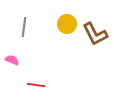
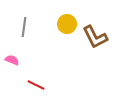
brown L-shape: moved 3 px down
red line: rotated 18 degrees clockwise
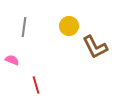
yellow circle: moved 2 px right, 2 px down
brown L-shape: moved 10 px down
red line: rotated 48 degrees clockwise
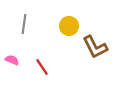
gray line: moved 3 px up
red line: moved 6 px right, 18 px up; rotated 18 degrees counterclockwise
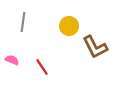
gray line: moved 1 px left, 2 px up
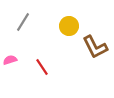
gray line: rotated 24 degrees clockwise
pink semicircle: moved 2 px left; rotated 40 degrees counterclockwise
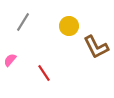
brown L-shape: moved 1 px right
pink semicircle: rotated 32 degrees counterclockwise
red line: moved 2 px right, 6 px down
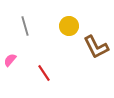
gray line: moved 2 px right, 4 px down; rotated 48 degrees counterclockwise
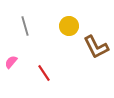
pink semicircle: moved 1 px right, 2 px down
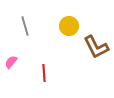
red line: rotated 30 degrees clockwise
